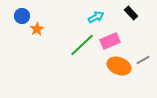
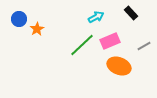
blue circle: moved 3 px left, 3 px down
gray line: moved 1 px right, 14 px up
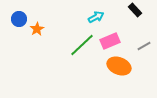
black rectangle: moved 4 px right, 3 px up
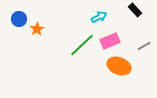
cyan arrow: moved 3 px right
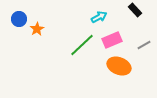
pink rectangle: moved 2 px right, 1 px up
gray line: moved 1 px up
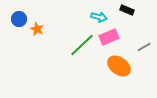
black rectangle: moved 8 px left; rotated 24 degrees counterclockwise
cyan arrow: rotated 42 degrees clockwise
orange star: rotated 16 degrees counterclockwise
pink rectangle: moved 3 px left, 3 px up
gray line: moved 2 px down
orange ellipse: rotated 15 degrees clockwise
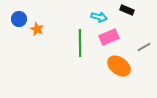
green line: moved 2 px left, 2 px up; rotated 48 degrees counterclockwise
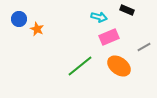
green line: moved 23 px down; rotated 52 degrees clockwise
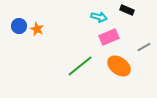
blue circle: moved 7 px down
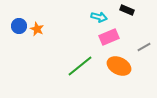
orange ellipse: rotated 10 degrees counterclockwise
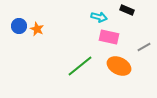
pink rectangle: rotated 36 degrees clockwise
